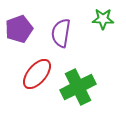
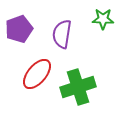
purple semicircle: moved 1 px right, 1 px down
green cross: rotated 8 degrees clockwise
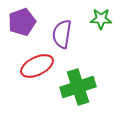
green star: moved 2 px left
purple pentagon: moved 3 px right, 7 px up
red ellipse: moved 8 px up; rotated 24 degrees clockwise
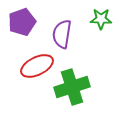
green cross: moved 6 px left
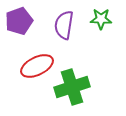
purple pentagon: moved 3 px left, 1 px up
purple semicircle: moved 2 px right, 9 px up
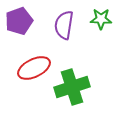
red ellipse: moved 3 px left, 2 px down
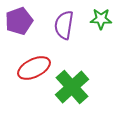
green cross: rotated 24 degrees counterclockwise
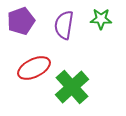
purple pentagon: moved 2 px right
